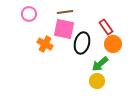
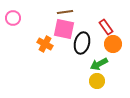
pink circle: moved 16 px left, 4 px down
green arrow: moved 1 px left; rotated 12 degrees clockwise
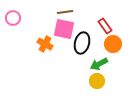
red rectangle: moved 1 px left, 1 px up
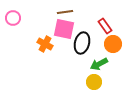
yellow circle: moved 3 px left, 1 px down
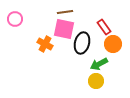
pink circle: moved 2 px right, 1 px down
red rectangle: moved 1 px left, 1 px down
yellow circle: moved 2 px right, 1 px up
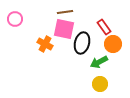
green arrow: moved 2 px up
yellow circle: moved 4 px right, 3 px down
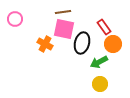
brown line: moved 2 px left
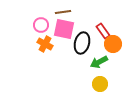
pink circle: moved 26 px right, 6 px down
red rectangle: moved 1 px left, 4 px down
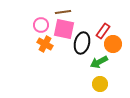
red rectangle: rotated 70 degrees clockwise
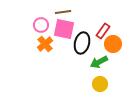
orange cross: rotated 21 degrees clockwise
